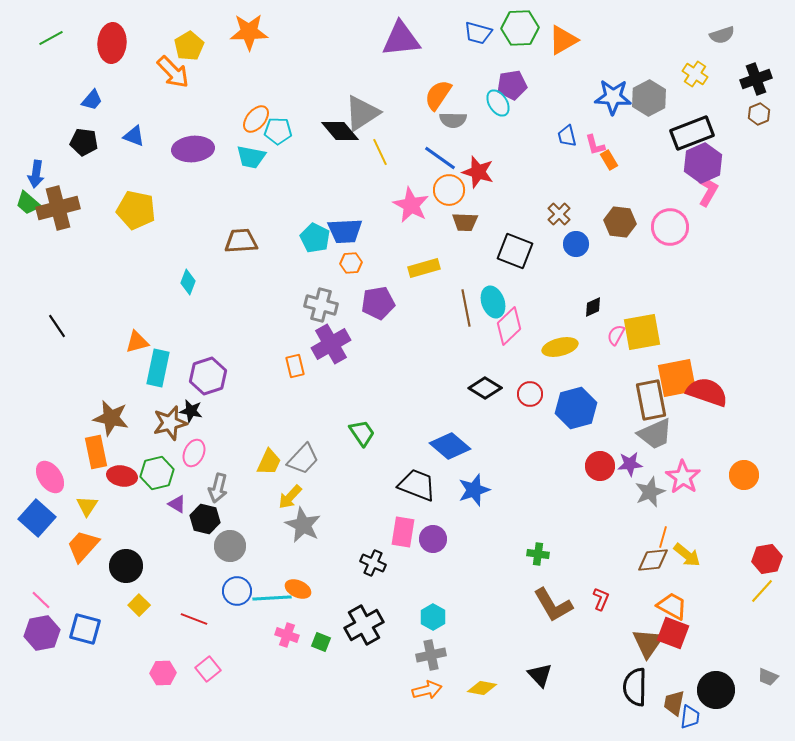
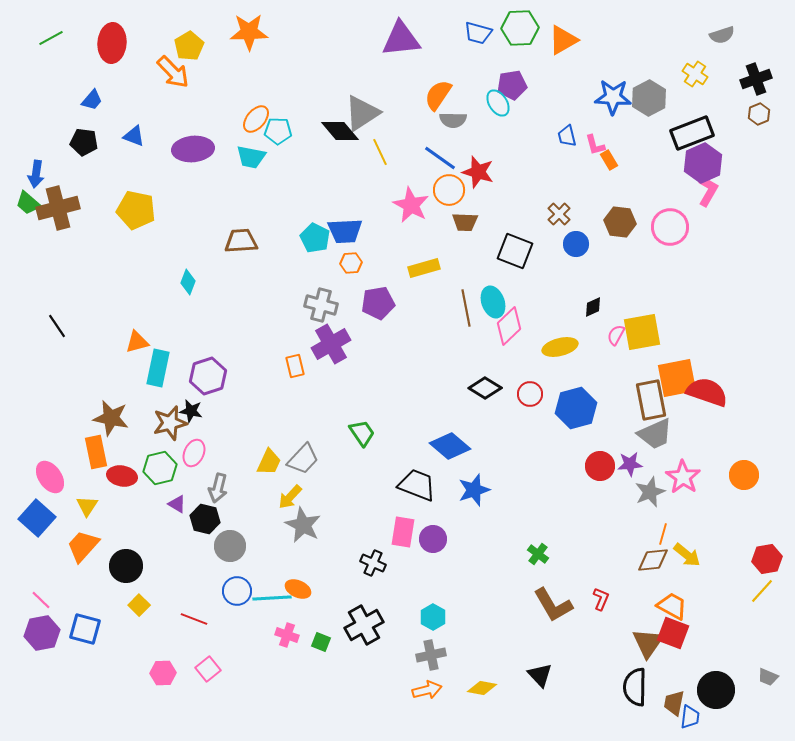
green hexagon at (157, 473): moved 3 px right, 5 px up
orange line at (663, 537): moved 3 px up
green cross at (538, 554): rotated 30 degrees clockwise
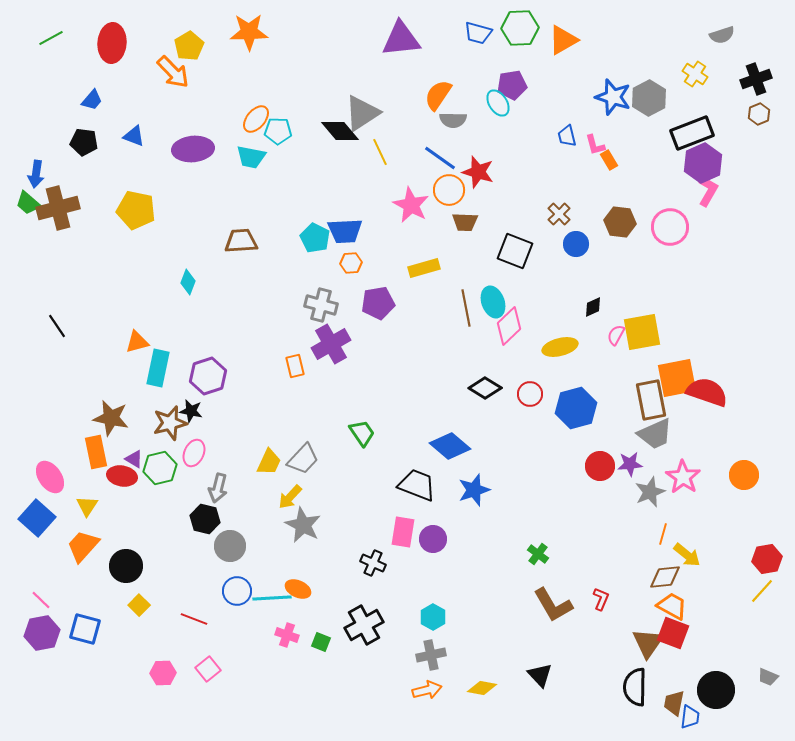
blue star at (613, 97): rotated 15 degrees clockwise
purple triangle at (177, 504): moved 43 px left, 45 px up
brown diamond at (653, 560): moved 12 px right, 17 px down
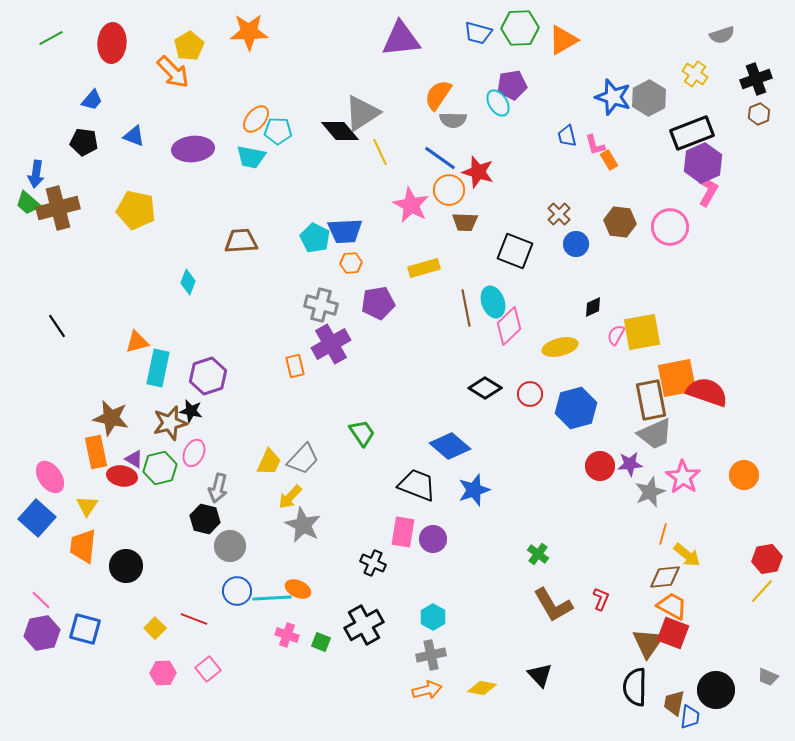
orange trapezoid at (83, 546): rotated 36 degrees counterclockwise
yellow square at (139, 605): moved 16 px right, 23 px down
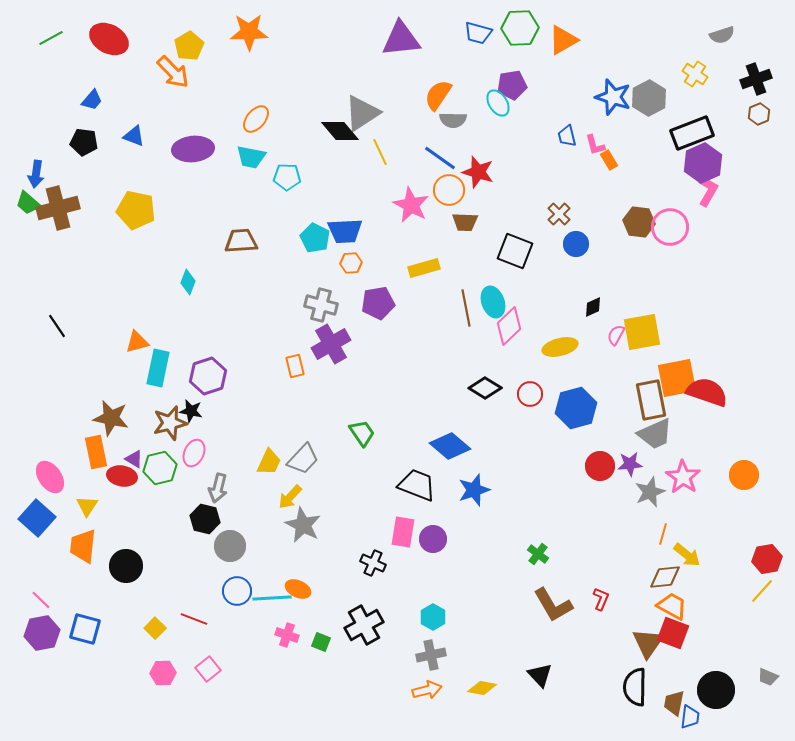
red ellipse at (112, 43): moved 3 px left, 4 px up; rotated 66 degrees counterclockwise
cyan pentagon at (278, 131): moved 9 px right, 46 px down
brown hexagon at (620, 222): moved 19 px right
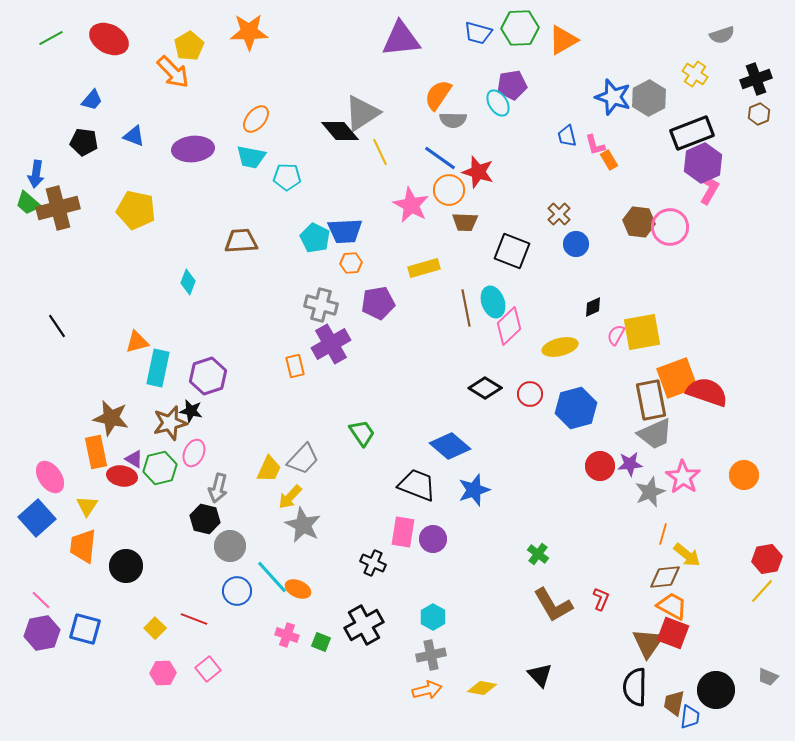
pink L-shape at (708, 191): moved 1 px right, 2 px up
black square at (515, 251): moved 3 px left
orange square at (677, 378): rotated 9 degrees counterclockwise
yellow trapezoid at (269, 462): moved 7 px down
blue square at (37, 518): rotated 6 degrees clockwise
cyan line at (272, 598): moved 21 px up; rotated 51 degrees clockwise
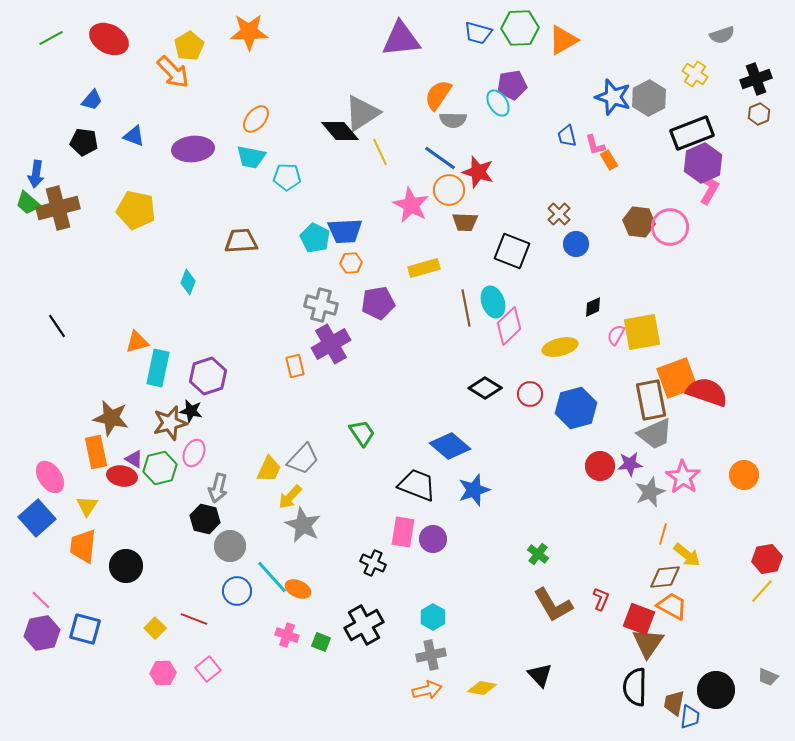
red square at (673, 633): moved 34 px left, 14 px up
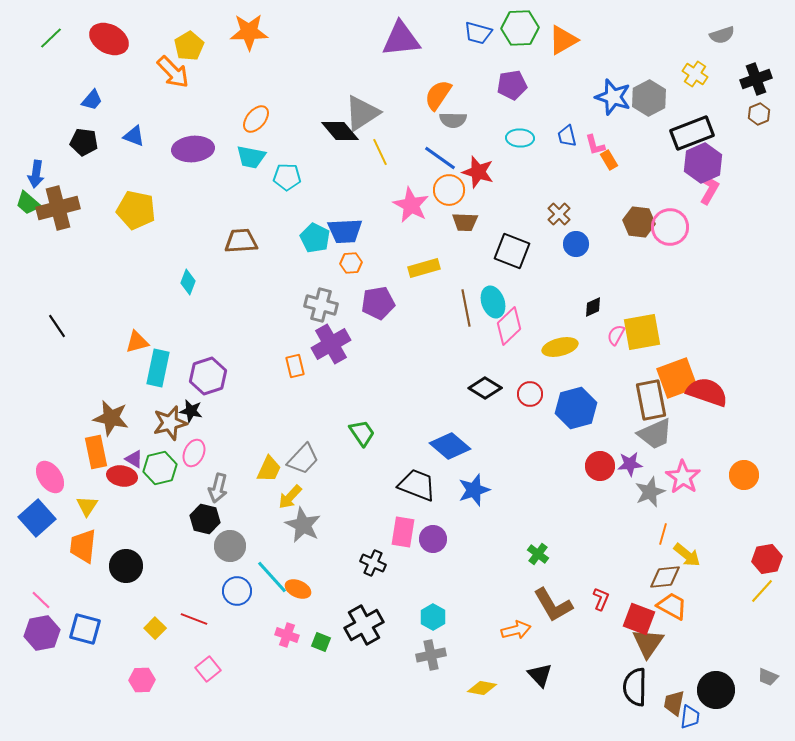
green line at (51, 38): rotated 15 degrees counterclockwise
cyan ellipse at (498, 103): moved 22 px right, 35 px down; rotated 56 degrees counterclockwise
pink hexagon at (163, 673): moved 21 px left, 7 px down
orange arrow at (427, 690): moved 89 px right, 60 px up
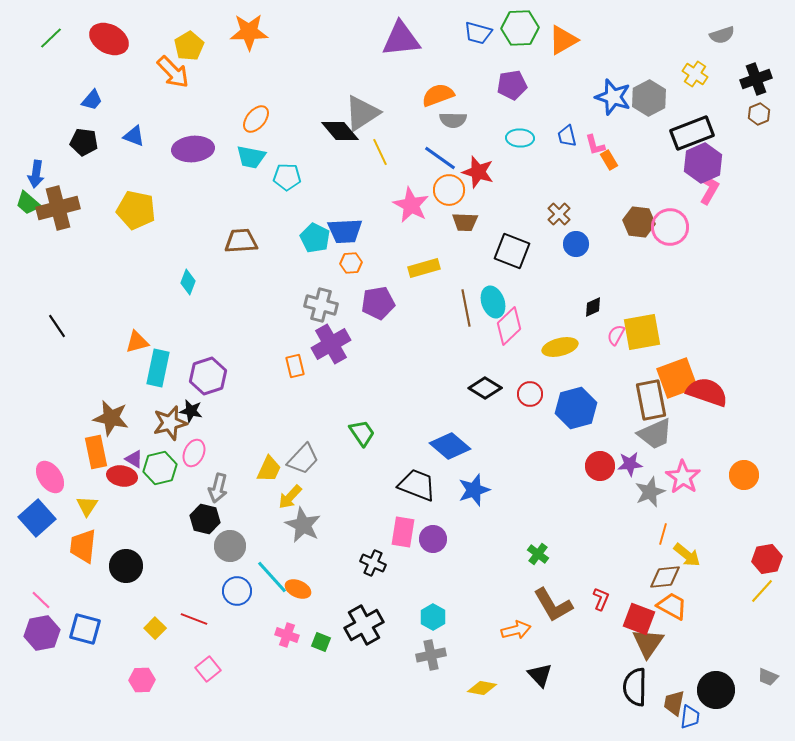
orange semicircle at (438, 95): rotated 36 degrees clockwise
